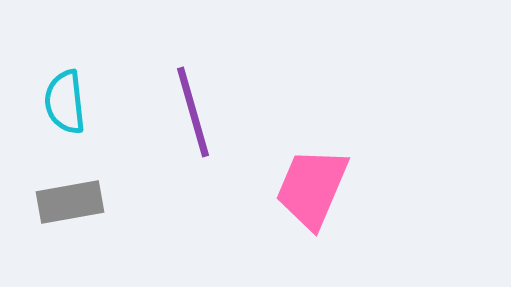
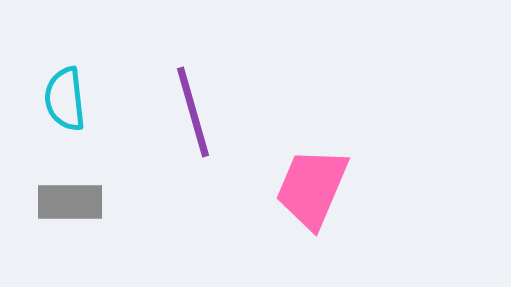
cyan semicircle: moved 3 px up
gray rectangle: rotated 10 degrees clockwise
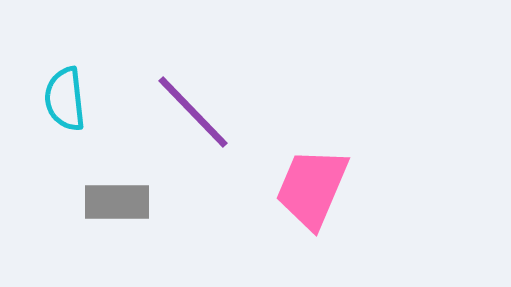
purple line: rotated 28 degrees counterclockwise
gray rectangle: moved 47 px right
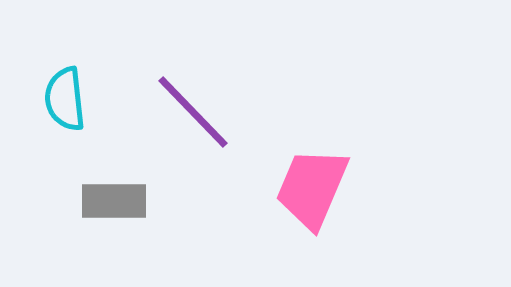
gray rectangle: moved 3 px left, 1 px up
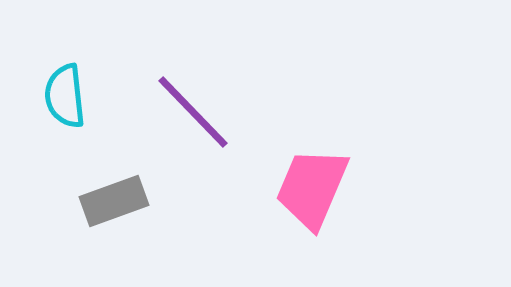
cyan semicircle: moved 3 px up
gray rectangle: rotated 20 degrees counterclockwise
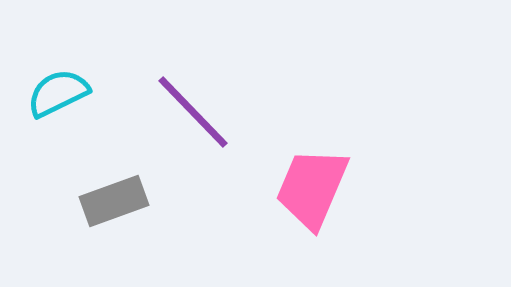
cyan semicircle: moved 7 px left, 3 px up; rotated 70 degrees clockwise
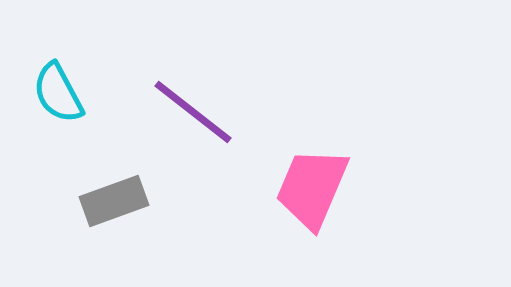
cyan semicircle: rotated 92 degrees counterclockwise
purple line: rotated 8 degrees counterclockwise
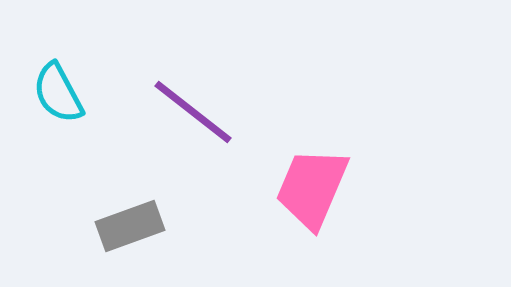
gray rectangle: moved 16 px right, 25 px down
